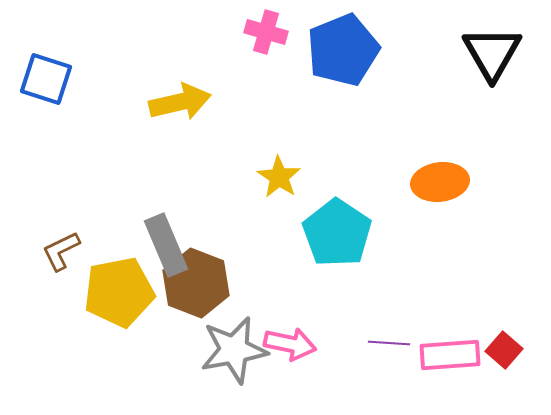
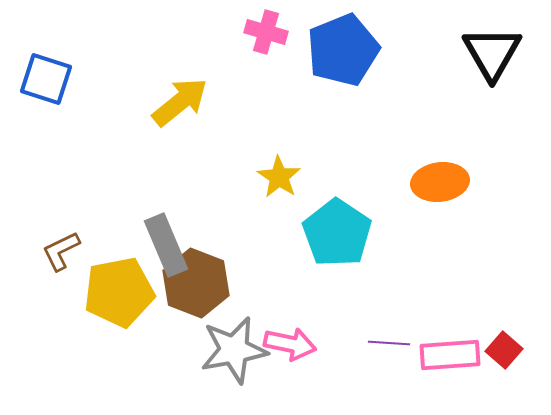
yellow arrow: rotated 26 degrees counterclockwise
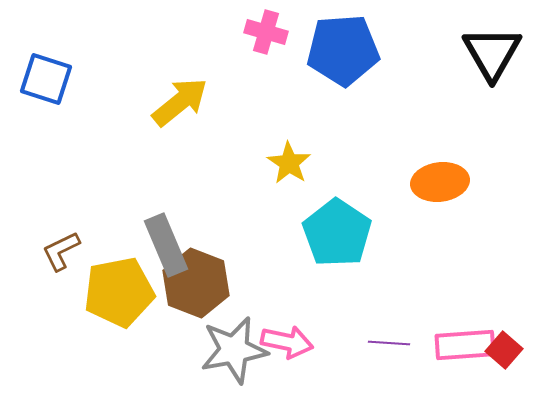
blue pentagon: rotated 18 degrees clockwise
yellow star: moved 10 px right, 14 px up
pink arrow: moved 3 px left, 2 px up
pink rectangle: moved 15 px right, 10 px up
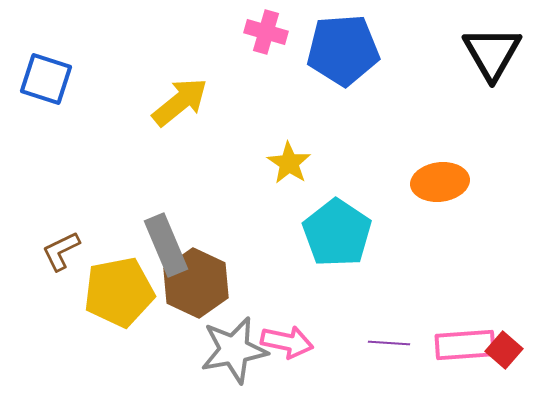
brown hexagon: rotated 4 degrees clockwise
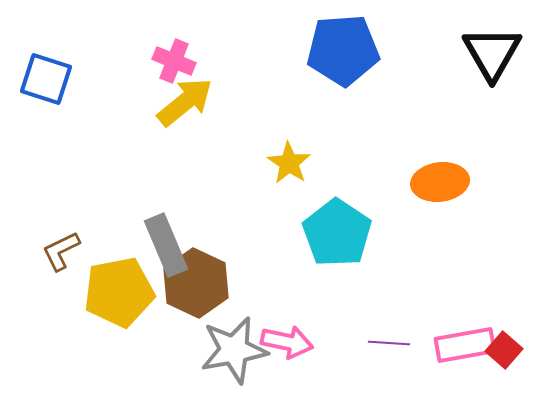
pink cross: moved 92 px left, 29 px down; rotated 6 degrees clockwise
yellow arrow: moved 5 px right
pink rectangle: rotated 6 degrees counterclockwise
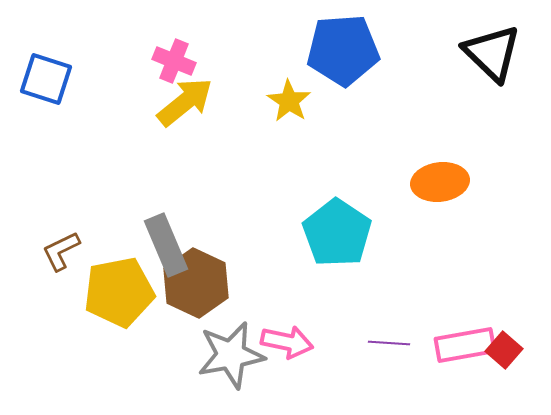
black triangle: rotated 16 degrees counterclockwise
yellow star: moved 62 px up
gray star: moved 3 px left, 5 px down
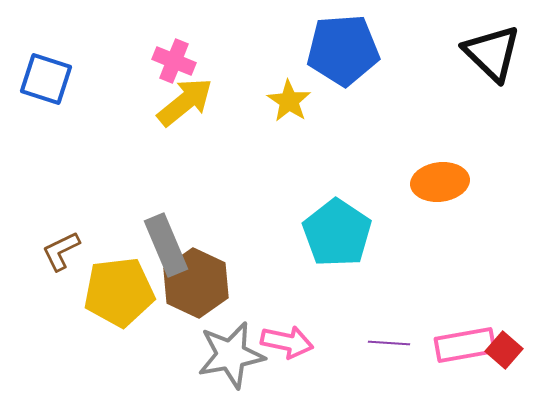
yellow pentagon: rotated 4 degrees clockwise
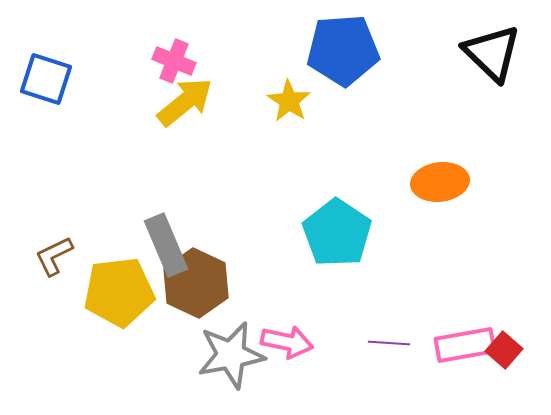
brown L-shape: moved 7 px left, 5 px down
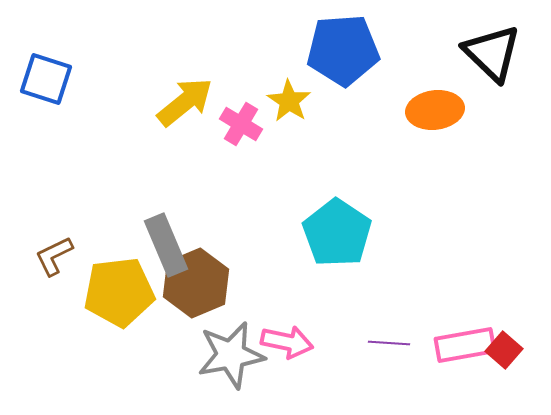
pink cross: moved 67 px right, 63 px down; rotated 9 degrees clockwise
orange ellipse: moved 5 px left, 72 px up
brown hexagon: rotated 12 degrees clockwise
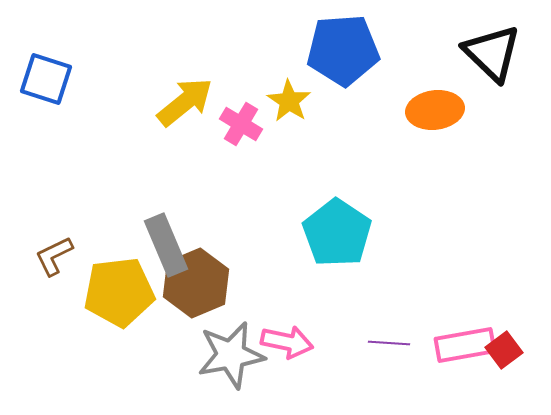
red square: rotated 12 degrees clockwise
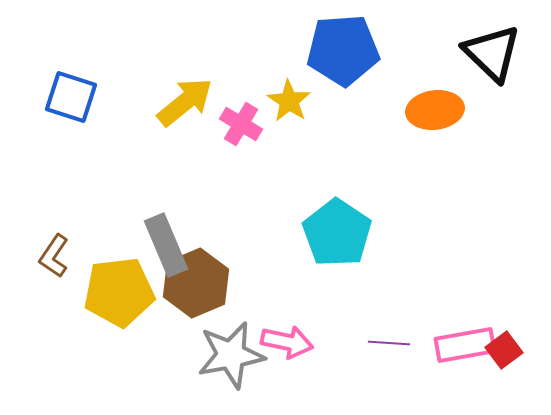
blue square: moved 25 px right, 18 px down
brown L-shape: rotated 30 degrees counterclockwise
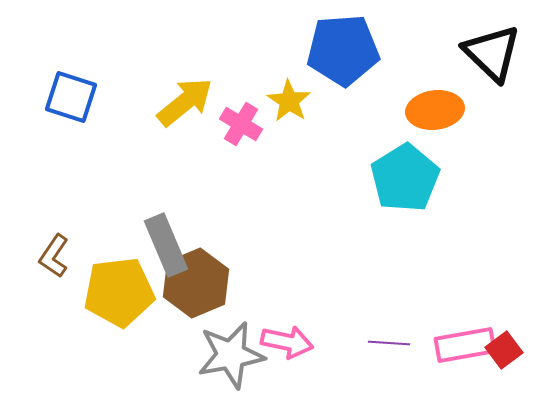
cyan pentagon: moved 68 px right, 55 px up; rotated 6 degrees clockwise
